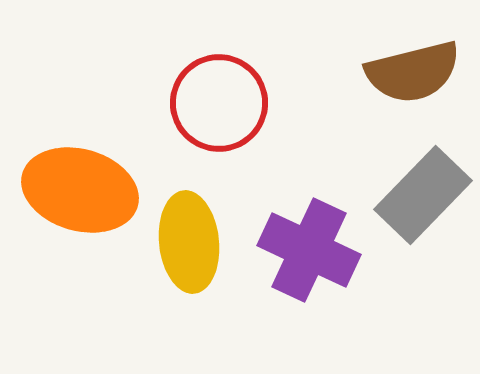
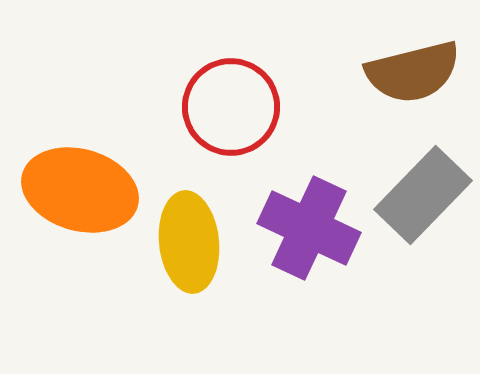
red circle: moved 12 px right, 4 px down
purple cross: moved 22 px up
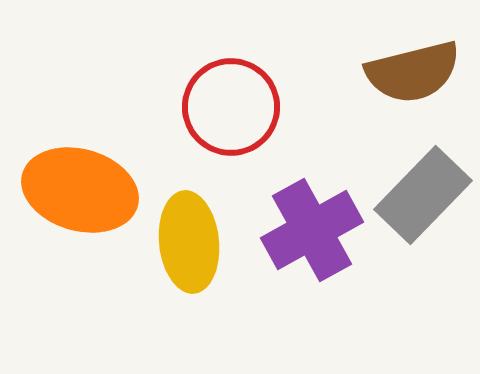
purple cross: moved 3 px right, 2 px down; rotated 36 degrees clockwise
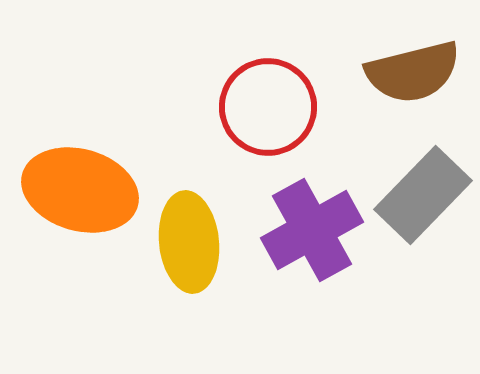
red circle: moved 37 px right
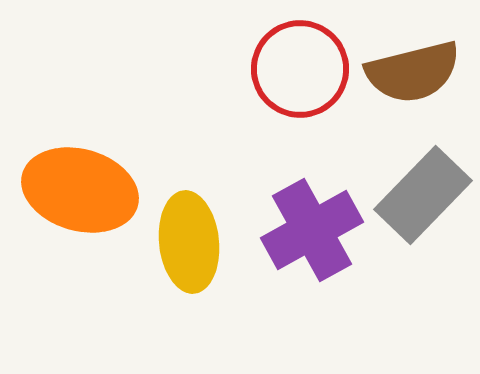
red circle: moved 32 px right, 38 px up
